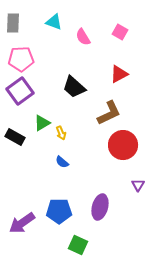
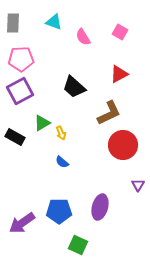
purple square: rotated 8 degrees clockwise
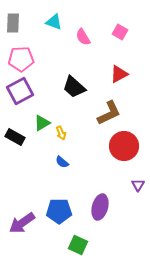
red circle: moved 1 px right, 1 px down
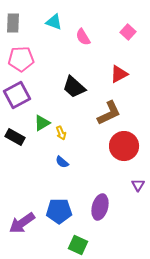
pink square: moved 8 px right; rotated 14 degrees clockwise
purple square: moved 3 px left, 4 px down
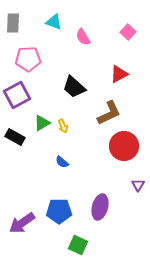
pink pentagon: moved 7 px right
yellow arrow: moved 2 px right, 7 px up
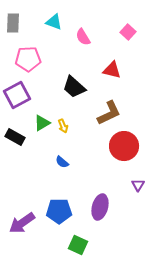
red triangle: moved 7 px left, 4 px up; rotated 42 degrees clockwise
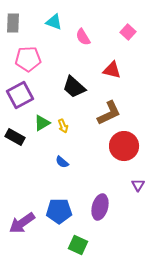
purple square: moved 3 px right
